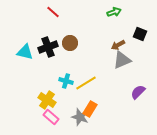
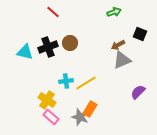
cyan cross: rotated 24 degrees counterclockwise
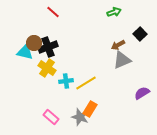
black square: rotated 24 degrees clockwise
brown circle: moved 36 px left
purple semicircle: moved 4 px right, 1 px down; rotated 14 degrees clockwise
yellow cross: moved 32 px up
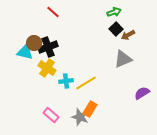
black square: moved 24 px left, 5 px up
brown arrow: moved 10 px right, 10 px up
gray triangle: moved 1 px right, 1 px up
pink rectangle: moved 2 px up
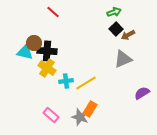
black cross: moved 1 px left, 4 px down; rotated 24 degrees clockwise
